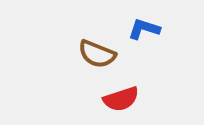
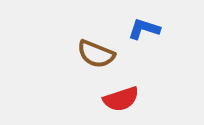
brown semicircle: moved 1 px left
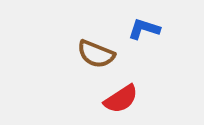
red semicircle: rotated 15 degrees counterclockwise
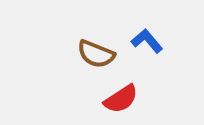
blue L-shape: moved 3 px right, 12 px down; rotated 32 degrees clockwise
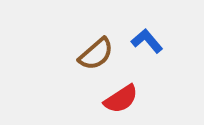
brown semicircle: rotated 63 degrees counterclockwise
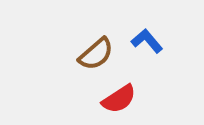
red semicircle: moved 2 px left
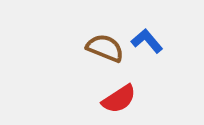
brown semicircle: moved 9 px right, 6 px up; rotated 117 degrees counterclockwise
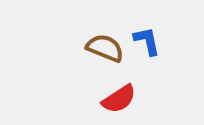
blue L-shape: rotated 28 degrees clockwise
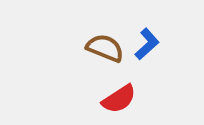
blue L-shape: moved 3 px down; rotated 60 degrees clockwise
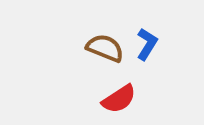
blue L-shape: rotated 16 degrees counterclockwise
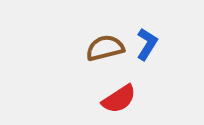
brown semicircle: rotated 36 degrees counterclockwise
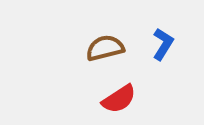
blue L-shape: moved 16 px right
